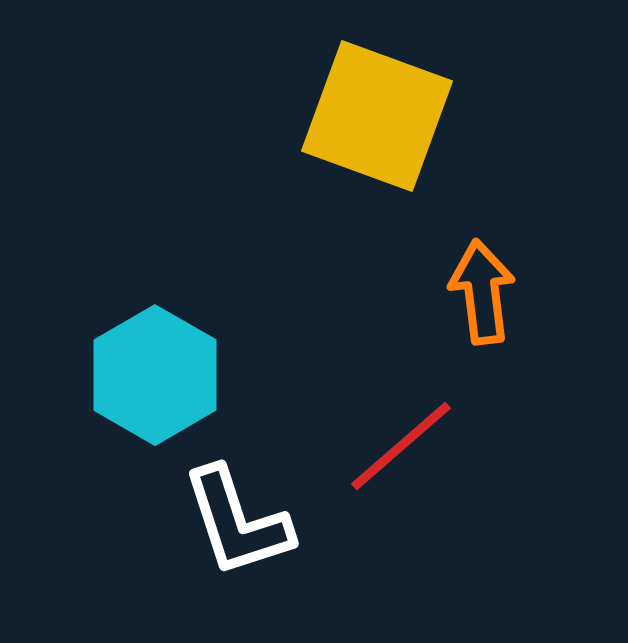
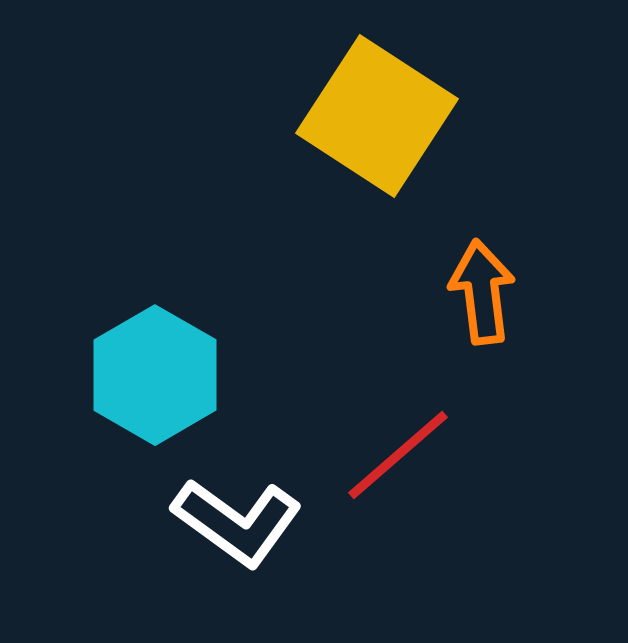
yellow square: rotated 13 degrees clockwise
red line: moved 3 px left, 9 px down
white L-shape: rotated 36 degrees counterclockwise
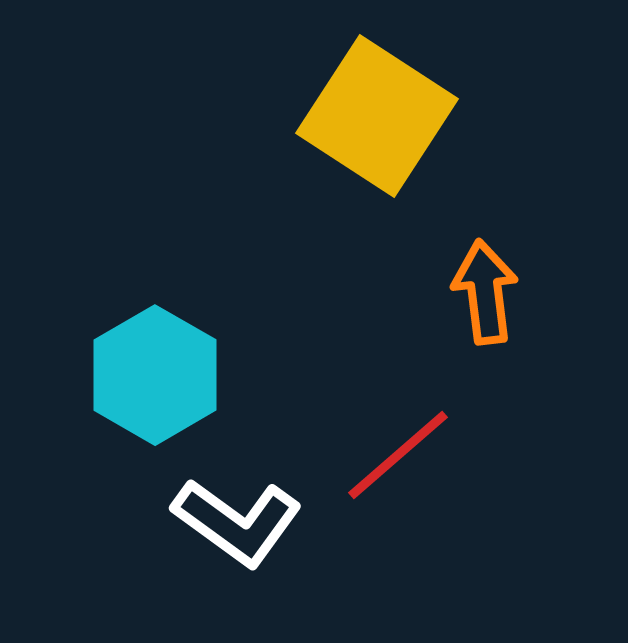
orange arrow: moved 3 px right
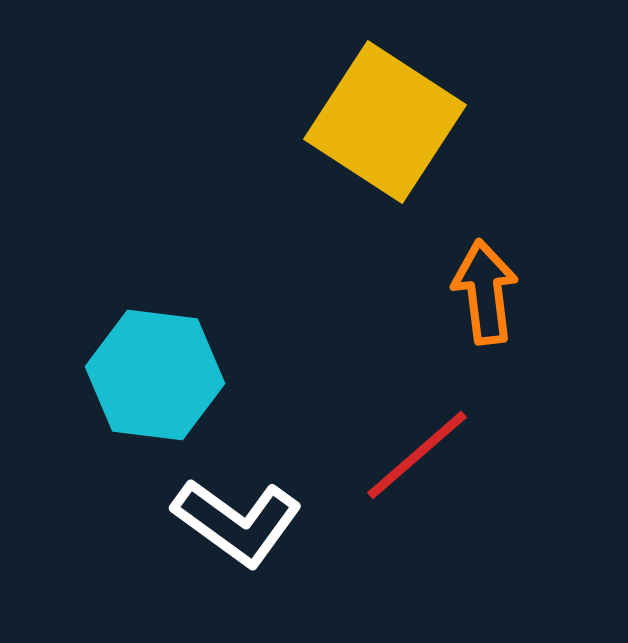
yellow square: moved 8 px right, 6 px down
cyan hexagon: rotated 23 degrees counterclockwise
red line: moved 19 px right
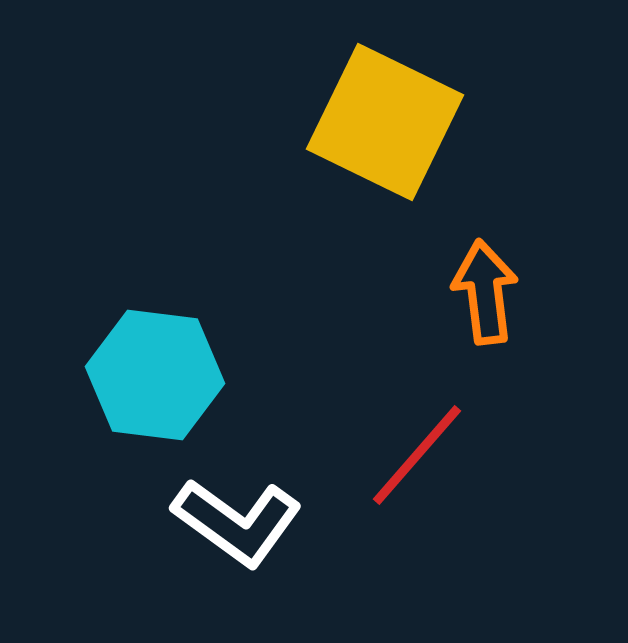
yellow square: rotated 7 degrees counterclockwise
red line: rotated 8 degrees counterclockwise
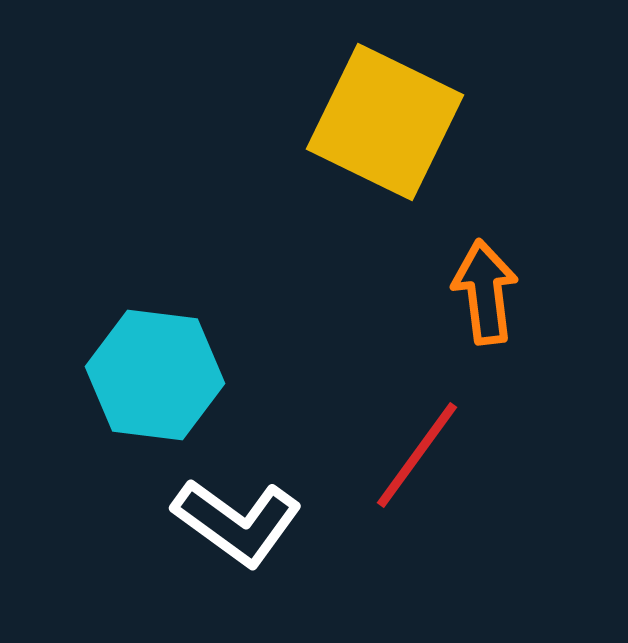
red line: rotated 5 degrees counterclockwise
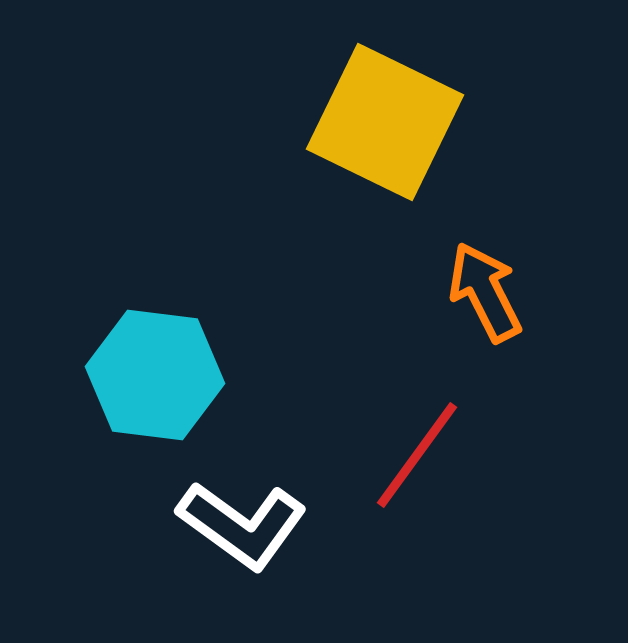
orange arrow: rotated 20 degrees counterclockwise
white L-shape: moved 5 px right, 3 px down
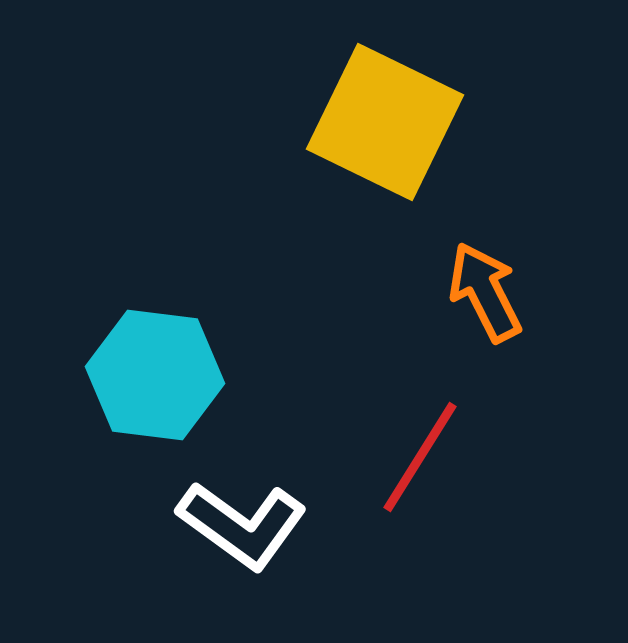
red line: moved 3 px right, 2 px down; rotated 4 degrees counterclockwise
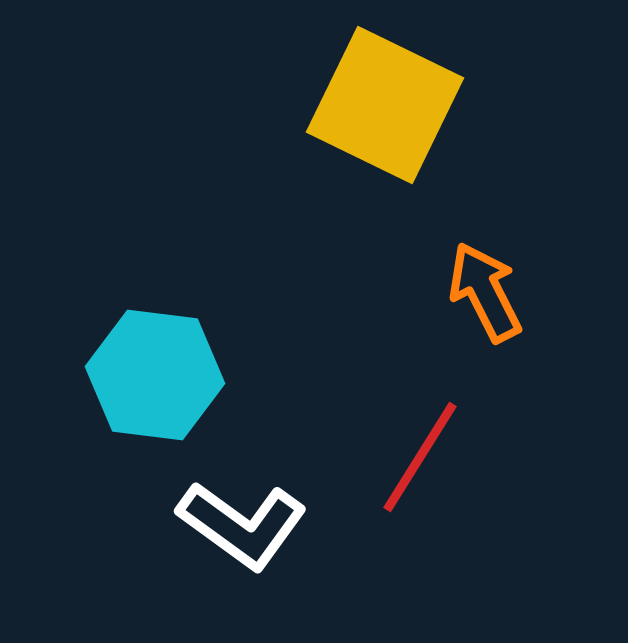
yellow square: moved 17 px up
